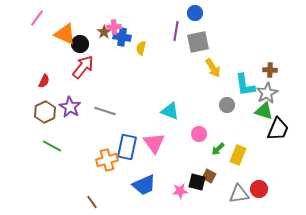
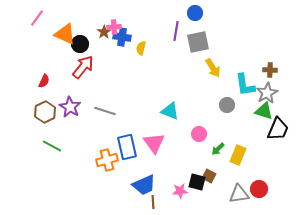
blue rectangle: rotated 25 degrees counterclockwise
brown line: moved 61 px right; rotated 32 degrees clockwise
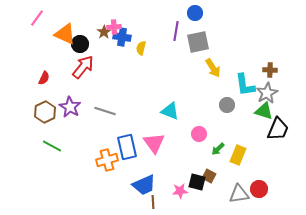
red semicircle: moved 3 px up
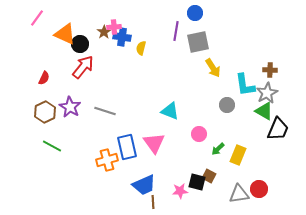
green triangle: rotated 12 degrees clockwise
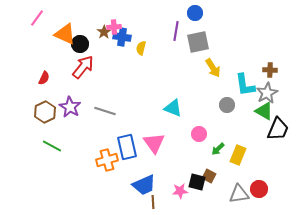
cyan triangle: moved 3 px right, 3 px up
